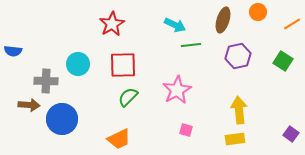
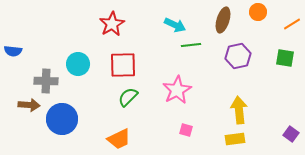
green square: moved 2 px right, 3 px up; rotated 24 degrees counterclockwise
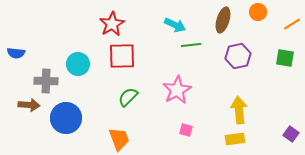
blue semicircle: moved 3 px right, 2 px down
red square: moved 1 px left, 9 px up
blue circle: moved 4 px right, 1 px up
orange trapezoid: rotated 85 degrees counterclockwise
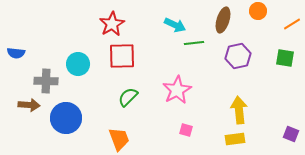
orange circle: moved 1 px up
green line: moved 3 px right, 2 px up
purple square: rotated 14 degrees counterclockwise
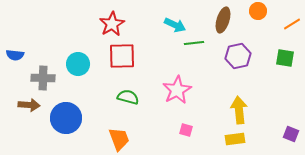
blue semicircle: moved 1 px left, 2 px down
gray cross: moved 3 px left, 3 px up
green semicircle: rotated 60 degrees clockwise
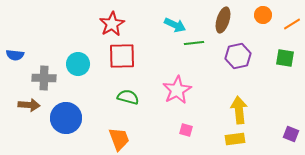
orange circle: moved 5 px right, 4 px down
gray cross: moved 1 px right
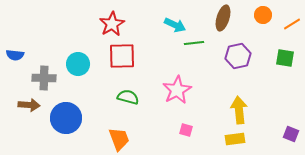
brown ellipse: moved 2 px up
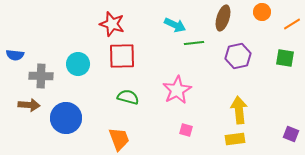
orange circle: moved 1 px left, 3 px up
red star: rotated 25 degrees counterclockwise
gray cross: moved 3 px left, 2 px up
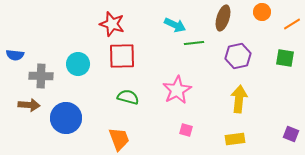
yellow arrow: moved 11 px up; rotated 12 degrees clockwise
